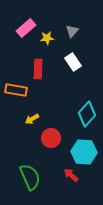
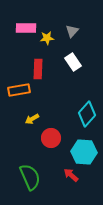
pink rectangle: rotated 42 degrees clockwise
orange rectangle: moved 3 px right; rotated 20 degrees counterclockwise
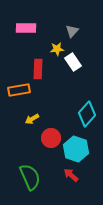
yellow star: moved 10 px right, 11 px down
cyan hexagon: moved 8 px left, 3 px up; rotated 15 degrees clockwise
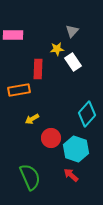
pink rectangle: moved 13 px left, 7 px down
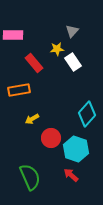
red rectangle: moved 4 px left, 6 px up; rotated 42 degrees counterclockwise
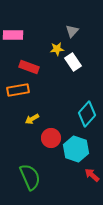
red rectangle: moved 5 px left, 4 px down; rotated 30 degrees counterclockwise
orange rectangle: moved 1 px left
red arrow: moved 21 px right
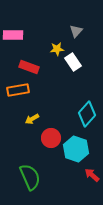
gray triangle: moved 4 px right
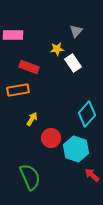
white rectangle: moved 1 px down
yellow arrow: rotated 152 degrees clockwise
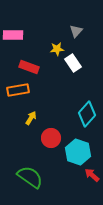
yellow arrow: moved 1 px left, 1 px up
cyan hexagon: moved 2 px right, 3 px down
green semicircle: rotated 32 degrees counterclockwise
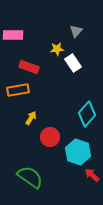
red circle: moved 1 px left, 1 px up
